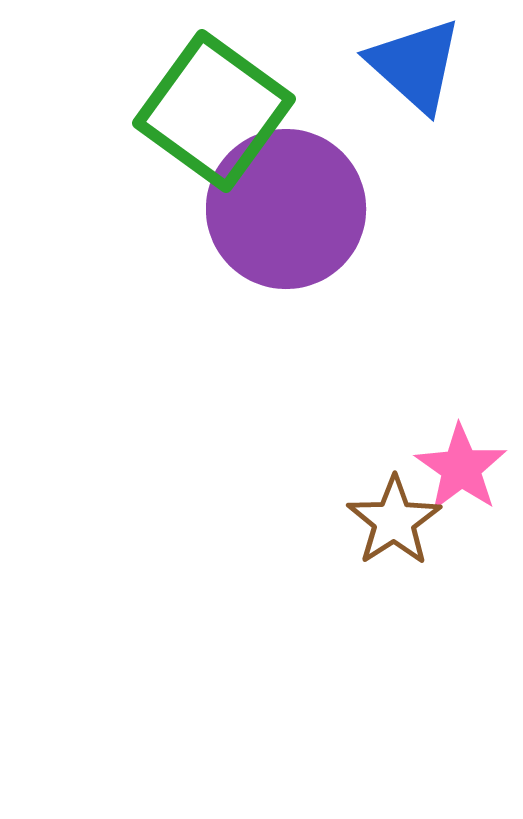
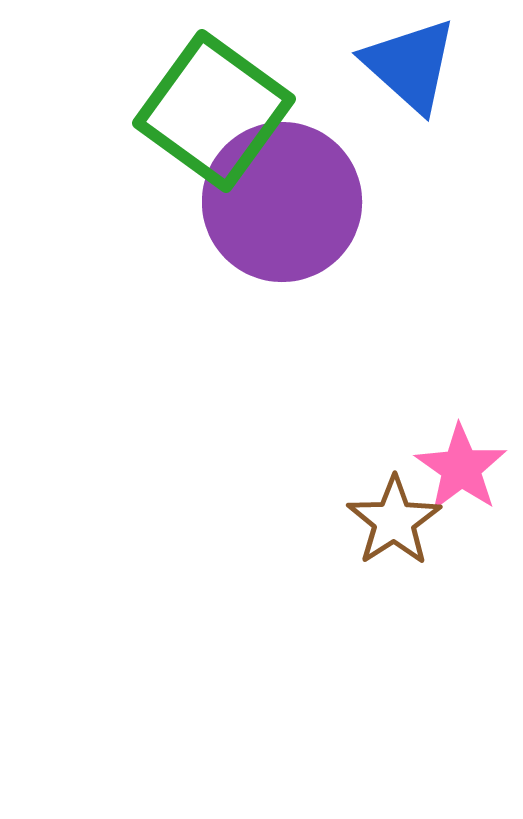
blue triangle: moved 5 px left
purple circle: moved 4 px left, 7 px up
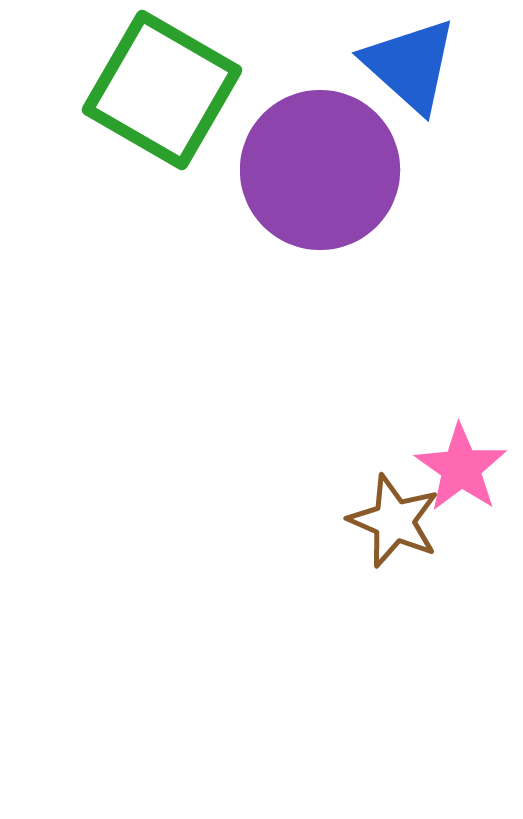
green square: moved 52 px left, 21 px up; rotated 6 degrees counterclockwise
purple circle: moved 38 px right, 32 px up
brown star: rotated 16 degrees counterclockwise
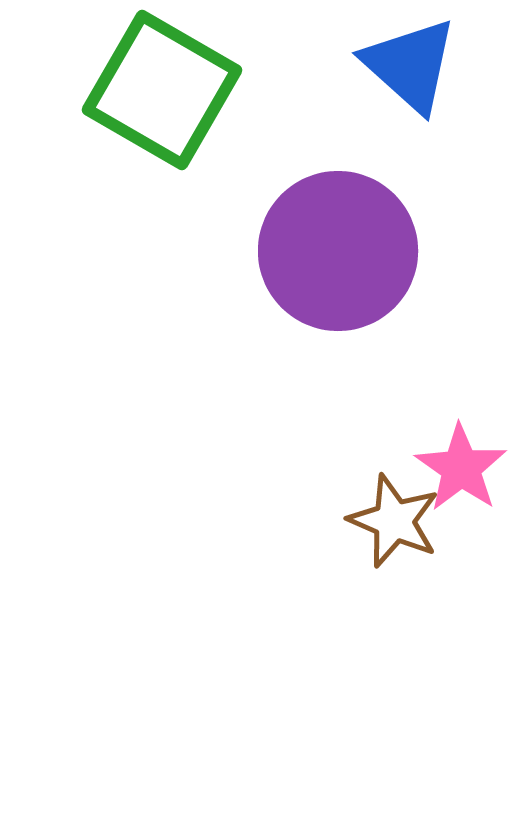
purple circle: moved 18 px right, 81 px down
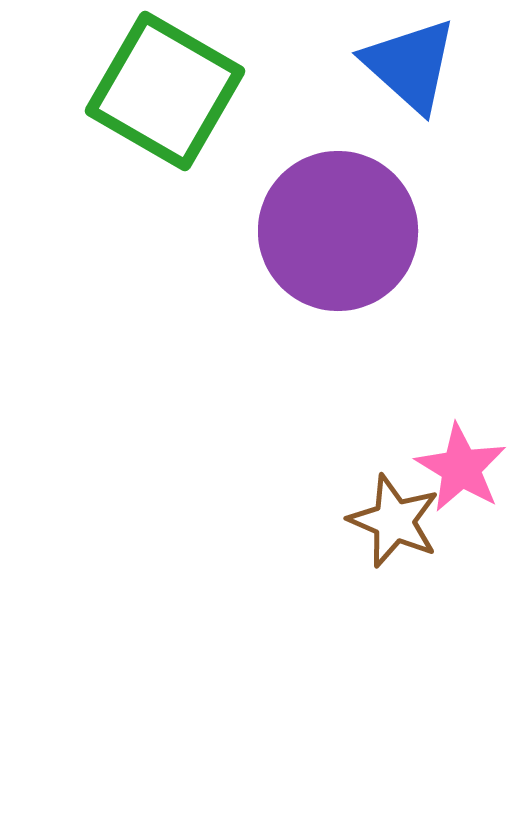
green square: moved 3 px right, 1 px down
purple circle: moved 20 px up
pink star: rotated 4 degrees counterclockwise
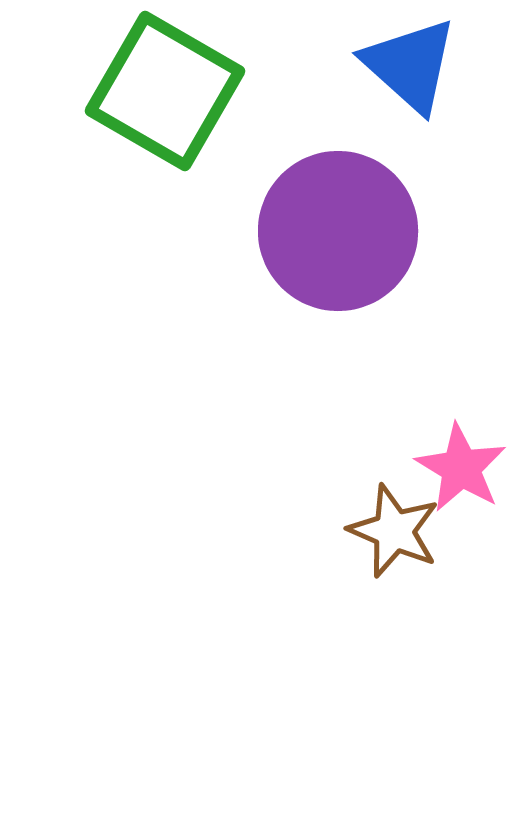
brown star: moved 10 px down
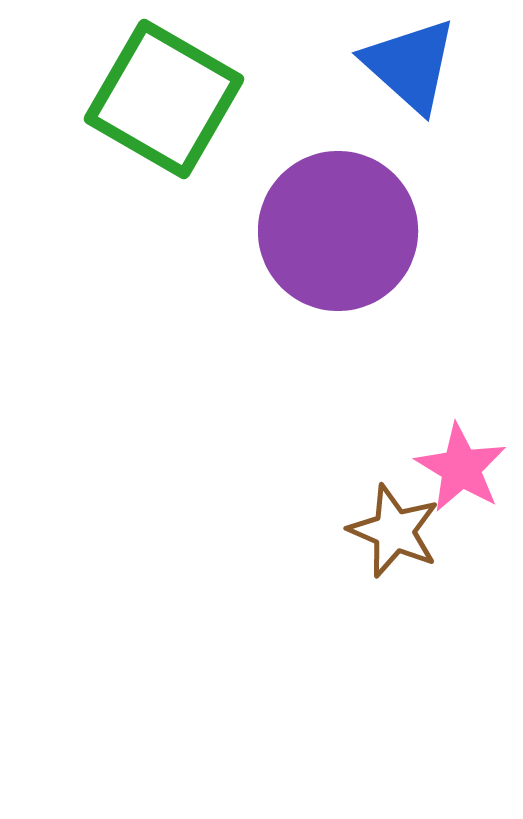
green square: moved 1 px left, 8 px down
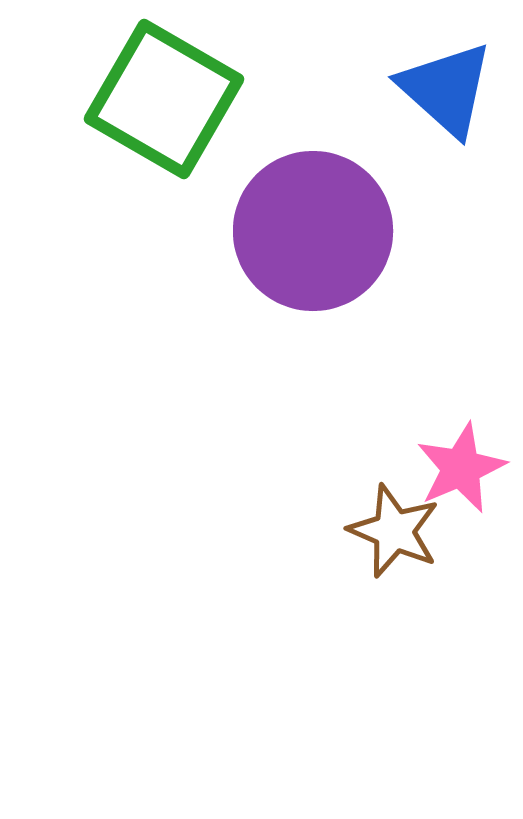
blue triangle: moved 36 px right, 24 px down
purple circle: moved 25 px left
pink star: rotated 18 degrees clockwise
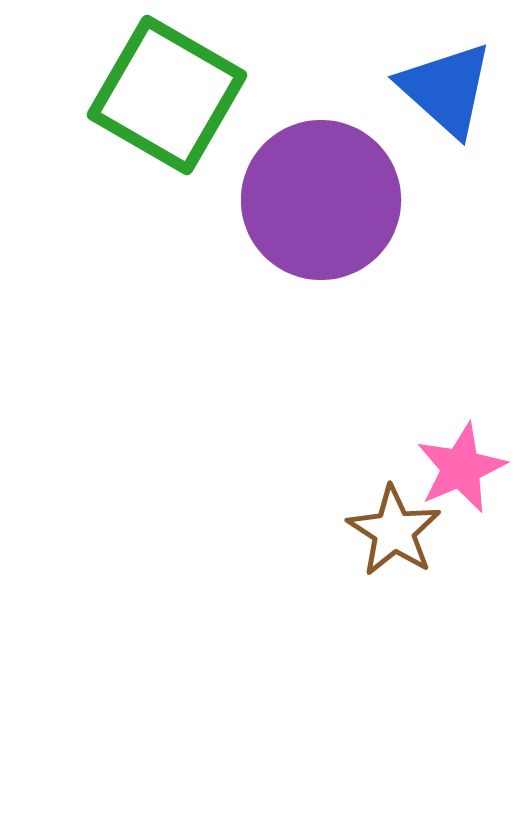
green square: moved 3 px right, 4 px up
purple circle: moved 8 px right, 31 px up
brown star: rotated 10 degrees clockwise
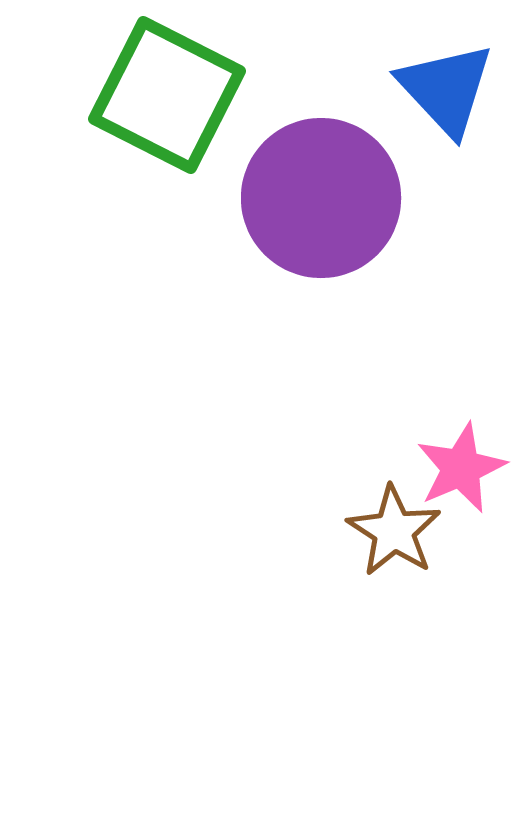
blue triangle: rotated 5 degrees clockwise
green square: rotated 3 degrees counterclockwise
purple circle: moved 2 px up
